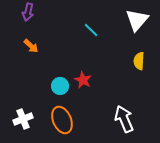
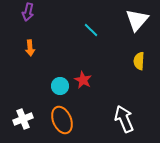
orange arrow: moved 1 px left, 2 px down; rotated 42 degrees clockwise
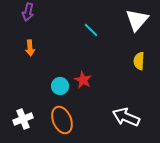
white arrow: moved 2 px right, 2 px up; rotated 44 degrees counterclockwise
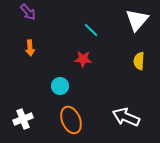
purple arrow: rotated 54 degrees counterclockwise
red star: moved 21 px up; rotated 24 degrees counterclockwise
orange ellipse: moved 9 px right
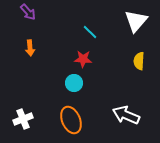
white triangle: moved 1 px left, 1 px down
cyan line: moved 1 px left, 2 px down
cyan circle: moved 14 px right, 3 px up
white arrow: moved 2 px up
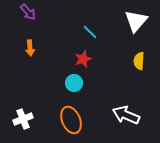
red star: rotated 24 degrees counterclockwise
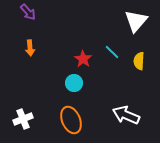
cyan line: moved 22 px right, 20 px down
red star: rotated 18 degrees counterclockwise
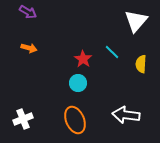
purple arrow: rotated 18 degrees counterclockwise
orange arrow: moved 1 px left; rotated 70 degrees counterclockwise
yellow semicircle: moved 2 px right, 3 px down
cyan circle: moved 4 px right
white arrow: rotated 16 degrees counterclockwise
orange ellipse: moved 4 px right
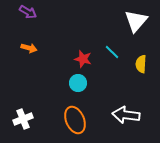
red star: rotated 18 degrees counterclockwise
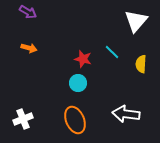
white arrow: moved 1 px up
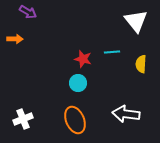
white triangle: rotated 20 degrees counterclockwise
orange arrow: moved 14 px left, 9 px up; rotated 14 degrees counterclockwise
cyan line: rotated 49 degrees counterclockwise
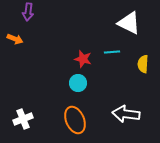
purple arrow: rotated 66 degrees clockwise
white triangle: moved 7 px left, 2 px down; rotated 25 degrees counterclockwise
orange arrow: rotated 21 degrees clockwise
yellow semicircle: moved 2 px right
